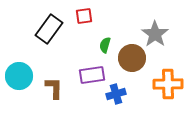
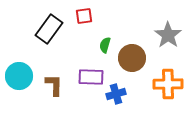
gray star: moved 13 px right, 1 px down
purple rectangle: moved 1 px left, 2 px down; rotated 10 degrees clockwise
brown L-shape: moved 3 px up
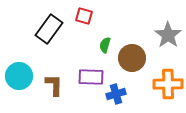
red square: rotated 24 degrees clockwise
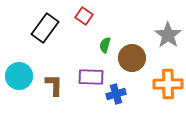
red square: rotated 18 degrees clockwise
black rectangle: moved 4 px left, 1 px up
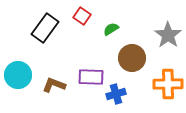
red square: moved 2 px left
green semicircle: moved 6 px right, 16 px up; rotated 42 degrees clockwise
cyan circle: moved 1 px left, 1 px up
brown L-shape: rotated 70 degrees counterclockwise
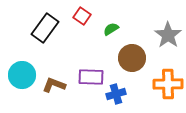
cyan circle: moved 4 px right
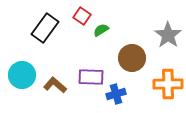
green semicircle: moved 10 px left, 1 px down
brown L-shape: moved 1 px right; rotated 20 degrees clockwise
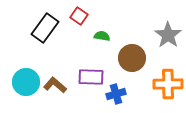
red square: moved 3 px left
green semicircle: moved 1 px right, 6 px down; rotated 42 degrees clockwise
cyan circle: moved 4 px right, 7 px down
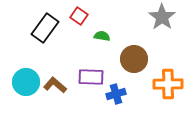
gray star: moved 6 px left, 18 px up
brown circle: moved 2 px right, 1 px down
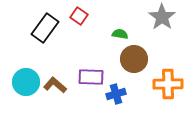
green semicircle: moved 18 px right, 2 px up
